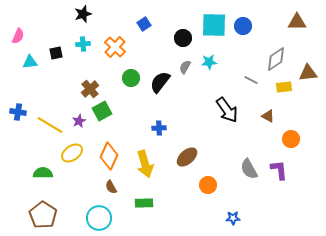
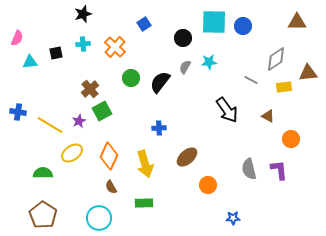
cyan square at (214, 25): moved 3 px up
pink semicircle at (18, 36): moved 1 px left, 2 px down
gray semicircle at (249, 169): rotated 15 degrees clockwise
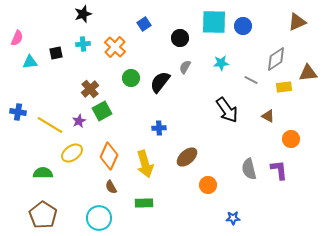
brown triangle at (297, 22): rotated 24 degrees counterclockwise
black circle at (183, 38): moved 3 px left
cyan star at (209, 62): moved 12 px right, 1 px down
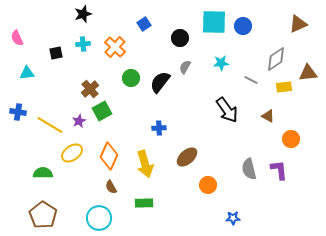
brown triangle at (297, 22): moved 1 px right, 2 px down
pink semicircle at (17, 38): rotated 133 degrees clockwise
cyan triangle at (30, 62): moved 3 px left, 11 px down
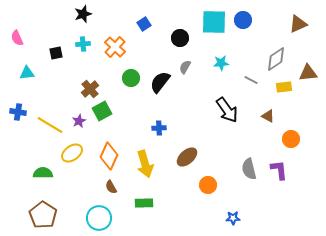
blue circle at (243, 26): moved 6 px up
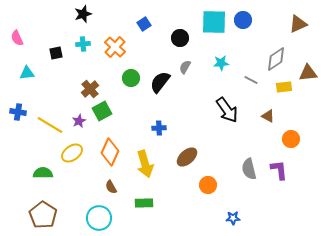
orange diamond at (109, 156): moved 1 px right, 4 px up
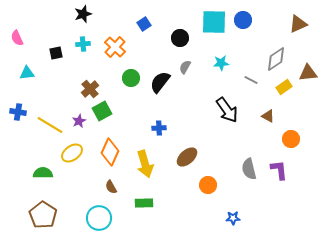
yellow rectangle at (284, 87): rotated 28 degrees counterclockwise
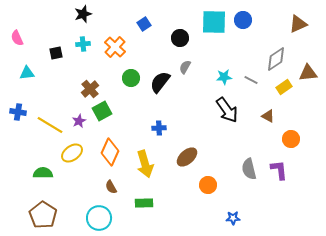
cyan star at (221, 63): moved 3 px right, 14 px down
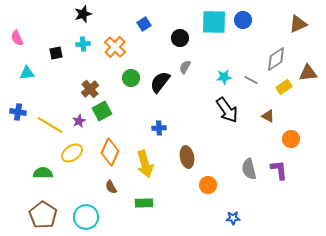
brown ellipse at (187, 157): rotated 60 degrees counterclockwise
cyan circle at (99, 218): moved 13 px left, 1 px up
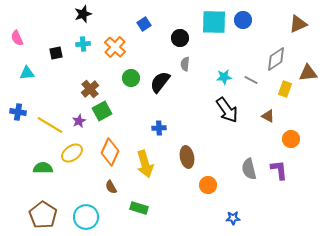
gray semicircle at (185, 67): moved 3 px up; rotated 24 degrees counterclockwise
yellow rectangle at (284, 87): moved 1 px right, 2 px down; rotated 35 degrees counterclockwise
green semicircle at (43, 173): moved 5 px up
green rectangle at (144, 203): moved 5 px left, 5 px down; rotated 18 degrees clockwise
